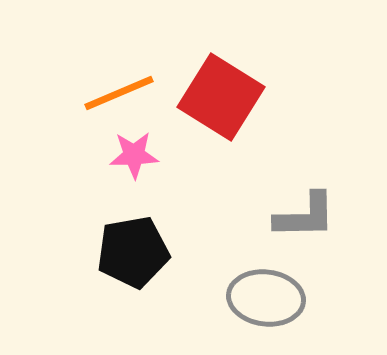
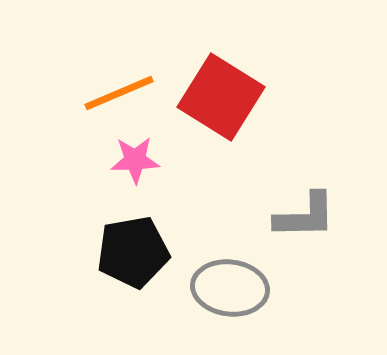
pink star: moved 1 px right, 5 px down
gray ellipse: moved 36 px left, 10 px up
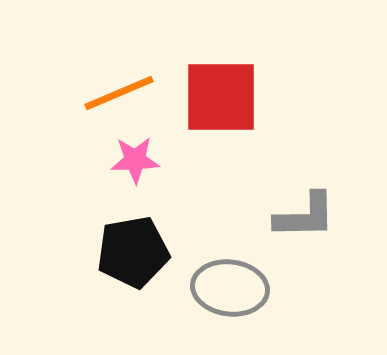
red square: rotated 32 degrees counterclockwise
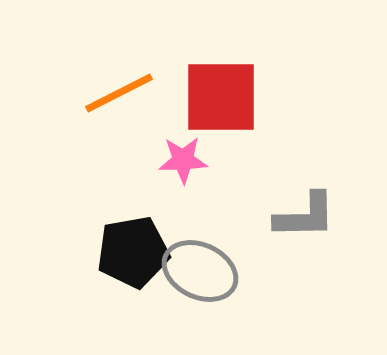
orange line: rotated 4 degrees counterclockwise
pink star: moved 48 px right
gray ellipse: moved 30 px left, 17 px up; rotated 18 degrees clockwise
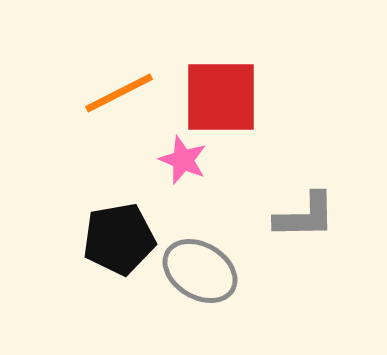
pink star: rotated 24 degrees clockwise
black pentagon: moved 14 px left, 13 px up
gray ellipse: rotated 6 degrees clockwise
